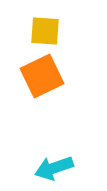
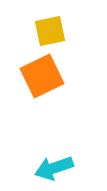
yellow square: moved 5 px right; rotated 16 degrees counterclockwise
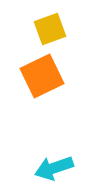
yellow square: moved 2 px up; rotated 8 degrees counterclockwise
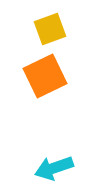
orange square: moved 3 px right
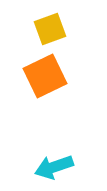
cyan arrow: moved 1 px up
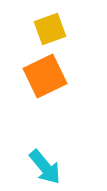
cyan arrow: moved 9 px left; rotated 111 degrees counterclockwise
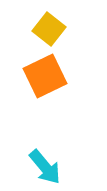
yellow square: moved 1 px left; rotated 32 degrees counterclockwise
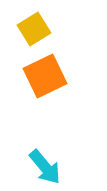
yellow square: moved 15 px left; rotated 20 degrees clockwise
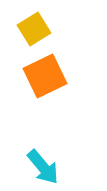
cyan arrow: moved 2 px left
